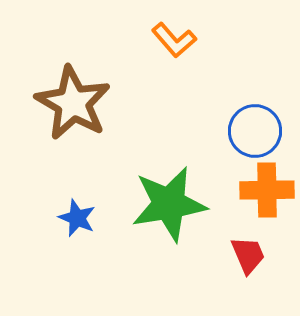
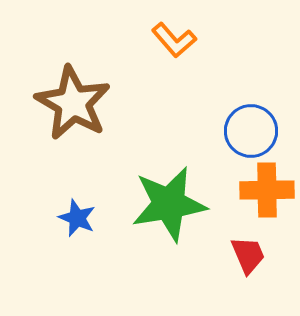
blue circle: moved 4 px left
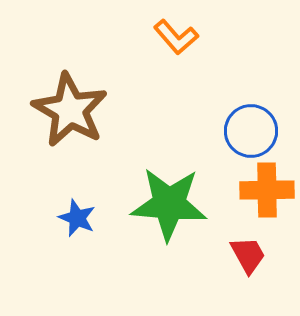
orange L-shape: moved 2 px right, 3 px up
brown star: moved 3 px left, 7 px down
green star: rotated 14 degrees clockwise
red trapezoid: rotated 6 degrees counterclockwise
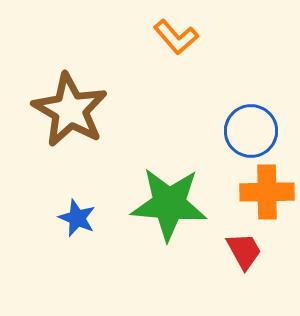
orange cross: moved 2 px down
red trapezoid: moved 4 px left, 4 px up
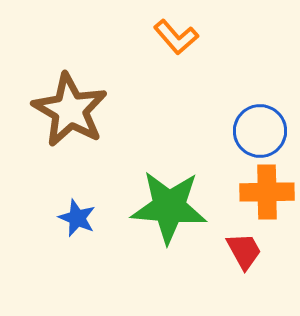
blue circle: moved 9 px right
green star: moved 3 px down
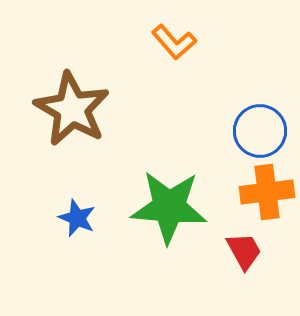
orange L-shape: moved 2 px left, 5 px down
brown star: moved 2 px right, 1 px up
orange cross: rotated 6 degrees counterclockwise
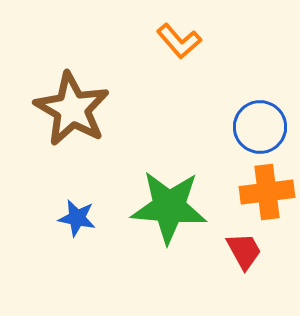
orange L-shape: moved 5 px right, 1 px up
blue circle: moved 4 px up
blue star: rotated 12 degrees counterclockwise
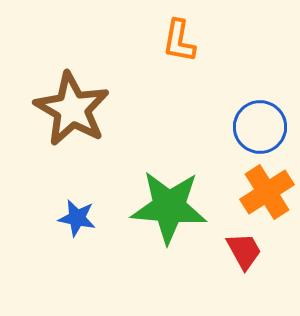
orange L-shape: rotated 51 degrees clockwise
orange cross: rotated 26 degrees counterclockwise
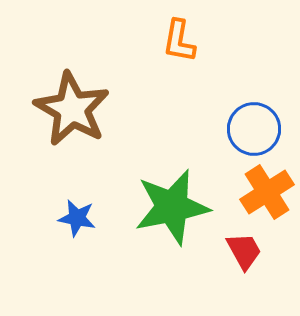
blue circle: moved 6 px left, 2 px down
green star: moved 3 px right; rotated 16 degrees counterclockwise
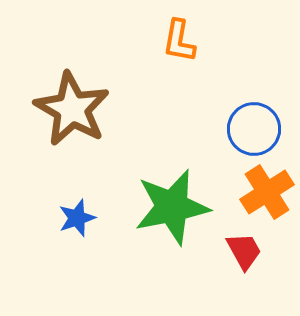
blue star: rotated 30 degrees counterclockwise
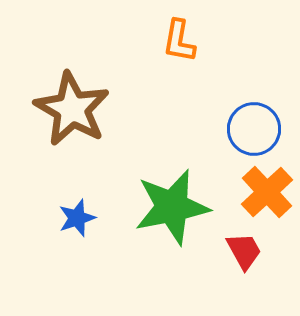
orange cross: rotated 10 degrees counterclockwise
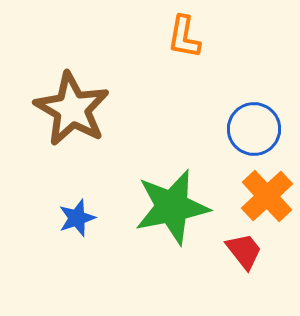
orange L-shape: moved 5 px right, 4 px up
orange cross: moved 4 px down
red trapezoid: rotated 9 degrees counterclockwise
